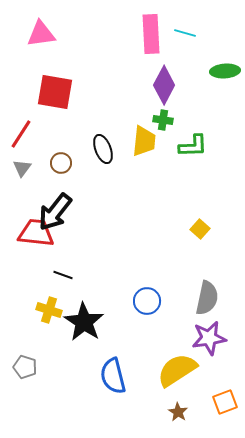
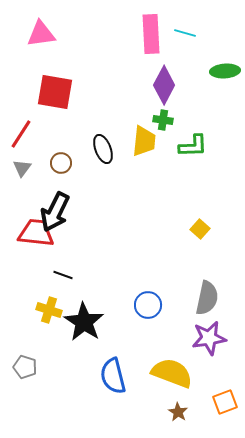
black arrow: rotated 12 degrees counterclockwise
blue circle: moved 1 px right, 4 px down
yellow semicircle: moved 5 px left, 3 px down; rotated 54 degrees clockwise
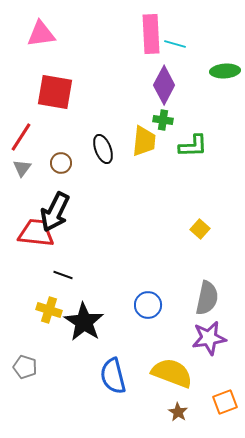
cyan line: moved 10 px left, 11 px down
red line: moved 3 px down
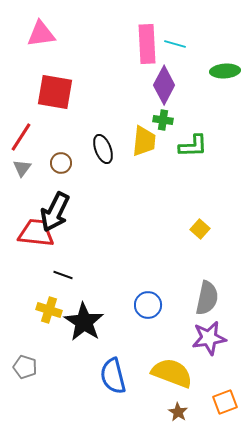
pink rectangle: moved 4 px left, 10 px down
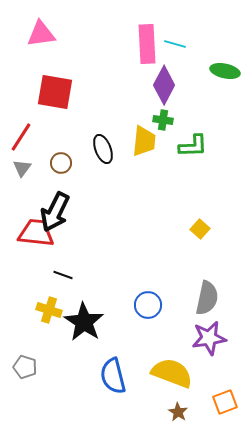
green ellipse: rotated 16 degrees clockwise
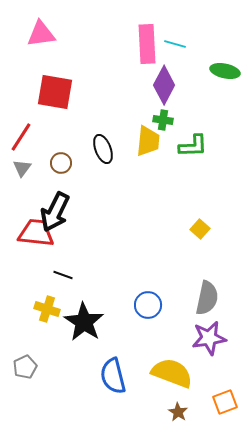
yellow trapezoid: moved 4 px right
yellow cross: moved 2 px left, 1 px up
gray pentagon: rotated 30 degrees clockwise
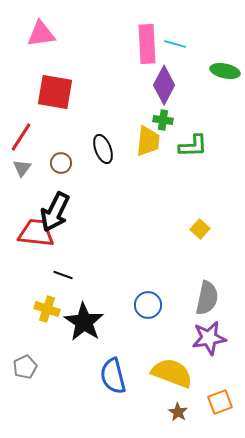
orange square: moved 5 px left
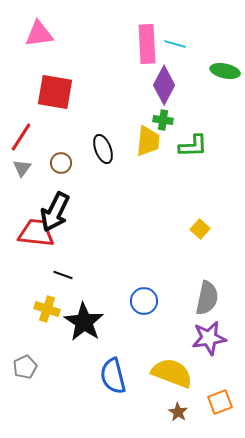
pink triangle: moved 2 px left
blue circle: moved 4 px left, 4 px up
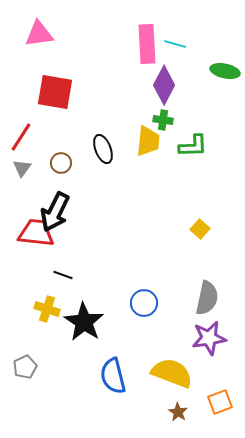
blue circle: moved 2 px down
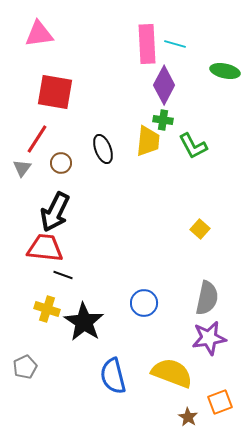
red line: moved 16 px right, 2 px down
green L-shape: rotated 64 degrees clockwise
red trapezoid: moved 9 px right, 15 px down
brown star: moved 10 px right, 5 px down
